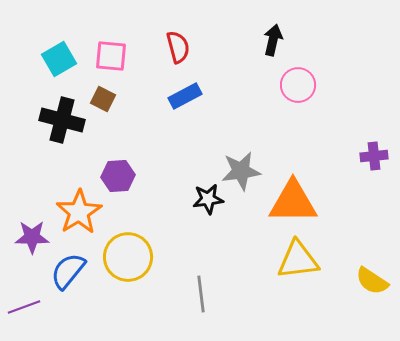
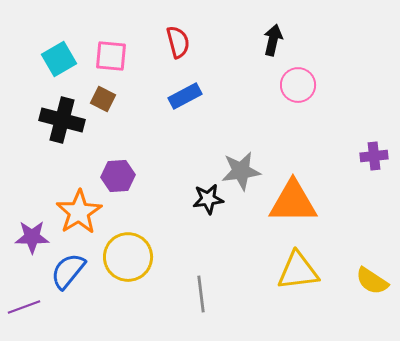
red semicircle: moved 5 px up
yellow triangle: moved 11 px down
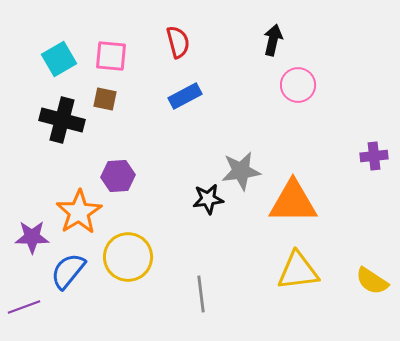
brown square: moved 2 px right; rotated 15 degrees counterclockwise
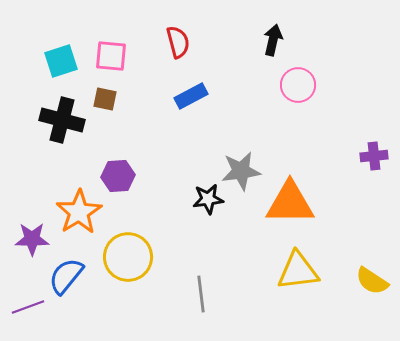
cyan square: moved 2 px right, 2 px down; rotated 12 degrees clockwise
blue rectangle: moved 6 px right
orange triangle: moved 3 px left, 1 px down
purple star: moved 2 px down
blue semicircle: moved 2 px left, 5 px down
purple line: moved 4 px right
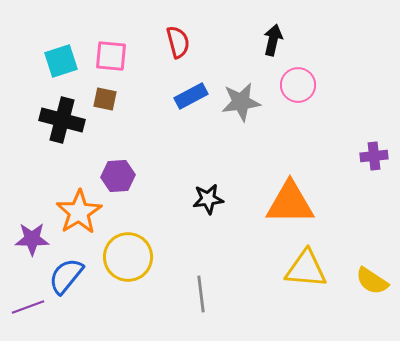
gray star: moved 69 px up
yellow triangle: moved 8 px right, 2 px up; rotated 12 degrees clockwise
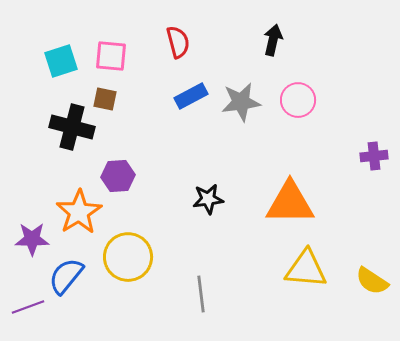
pink circle: moved 15 px down
black cross: moved 10 px right, 7 px down
